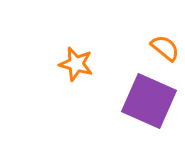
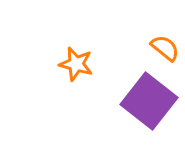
purple square: rotated 14 degrees clockwise
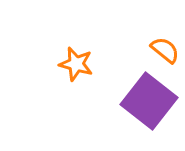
orange semicircle: moved 2 px down
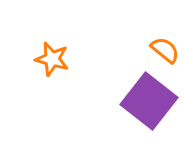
orange star: moved 24 px left, 5 px up
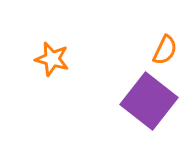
orange semicircle: rotated 76 degrees clockwise
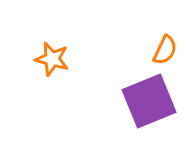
purple square: rotated 30 degrees clockwise
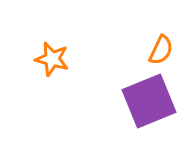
orange semicircle: moved 4 px left
